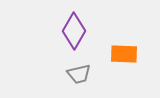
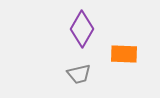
purple diamond: moved 8 px right, 2 px up
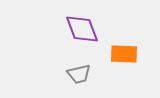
purple diamond: rotated 51 degrees counterclockwise
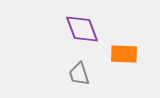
gray trapezoid: rotated 85 degrees clockwise
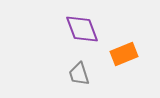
orange rectangle: rotated 24 degrees counterclockwise
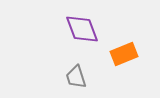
gray trapezoid: moved 3 px left, 3 px down
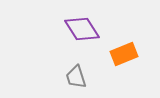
purple diamond: rotated 12 degrees counterclockwise
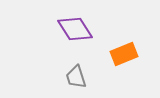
purple diamond: moved 7 px left
